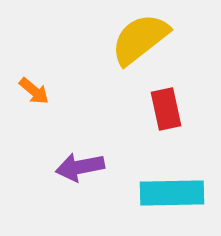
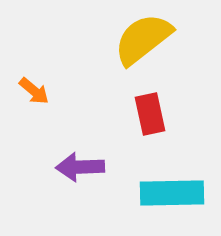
yellow semicircle: moved 3 px right
red rectangle: moved 16 px left, 5 px down
purple arrow: rotated 9 degrees clockwise
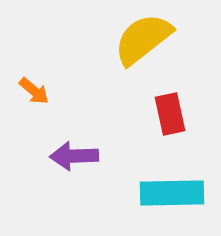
red rectangle: moved 20 px right
purple arrow: moved 6 px left, 11 px up
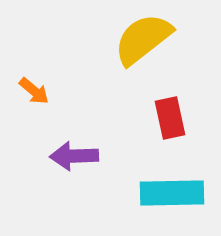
red rectangle: moved 4 px down
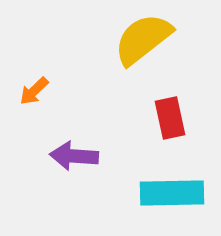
orange arrow: rotated 96 degrees clockwise
purple arrow: rotated 6 degrees clockwise
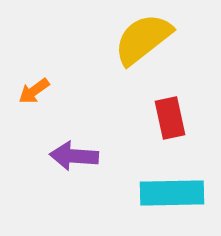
orange arrow: rotated 8 degrees clockwise
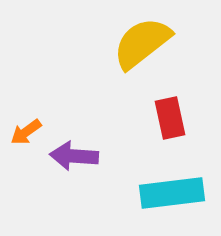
yellow semicircle: moved 1 px left, 4 px down
orange arrow: moved 8 px left, 41 px down
cyan rectangle: rotated 6 degrees counterclockwise
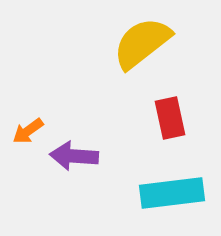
orange arrow: moved 2 px right, 1 px up
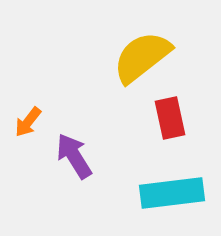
yellow semicircle: moved 14 px down
orange arrow: moved 9 px up; rotated 16 degrees counterclockwise
purple arrow: rotated 54 degrees clockwise
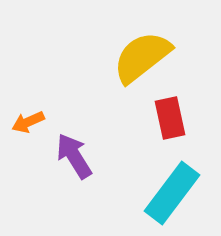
orange arrow: rotated 28 degrees clockwise
cyan rectangle: rotated 46 degrees counterclockwise
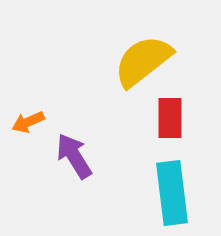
yellow semicircle: moved 1 px right, 4 px down
red rectangle: rotated 12 degrees clockwise
cyan rectangle: rotated 44 degrees counterclockwise
